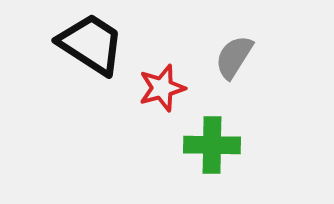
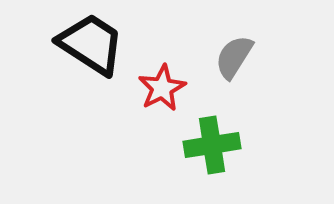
red star: rotated 12 degrees counterclockwise
green cross: rotated 10 degrees counterclockwise
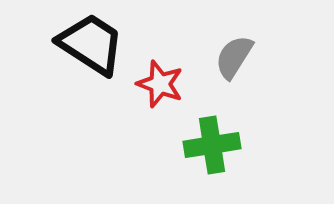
red star: moved 2 px left, 4 px up; rotated 24 degrees counterclockwise
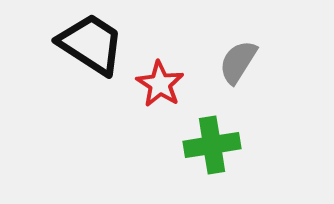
gray semicircle: moved 4 px right, 5 px down
red star: rotated 12 degrees clockwise
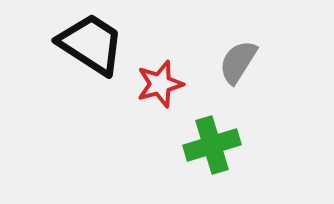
red star: rotated 24 degrees clockwise
green cross: rotated 8 degrees counterclockwise
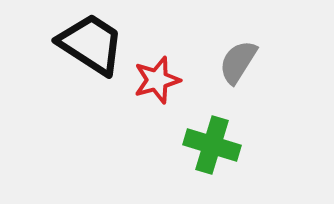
red star: moved 3 px left, 4 px up
green cross: rotated 34 degrees clockwise
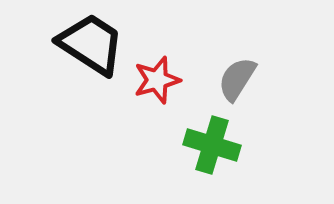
gray semicircle: moved 1 px left, 17 px down
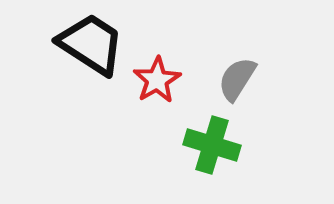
red star: rotated 15 degrees counterclockwise
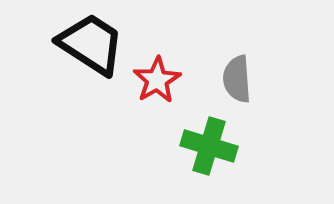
gray semicircle: rotated 36 degrees counterclockwise
green cross: moved 3 px left, 1 px down
